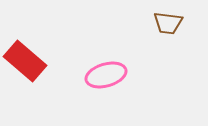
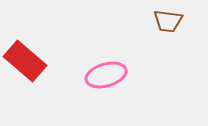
brown trapezoid: moved 2 px up
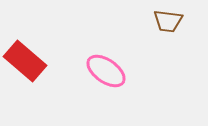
pink ellipse: moved 4 px up; rotated 51 degrees clockwise
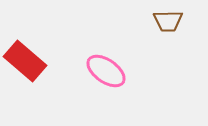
brown trapezoid: rotated 8 degrees counterclockwise
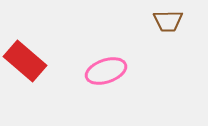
pink ellipse: rotated 54 degrees counterclockwise
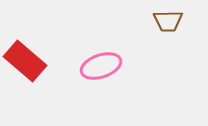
pink ellipse: moved 5 px left, 5 px up
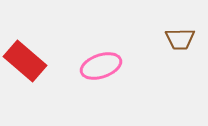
brown trapezoid: moved 12 px right, 18 px down
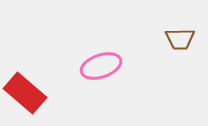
red rectangle: moved 32 px down
